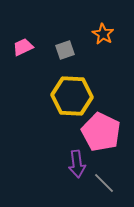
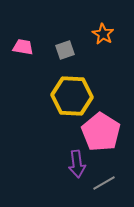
pink trapezoid: rotated 35 degrees clockwise
pink pentagon: rotated 6 degrees clockwise
gray line: rotated 75 degrees counterclockwise
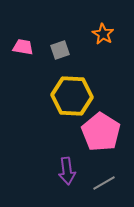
gray square: moved 5 px left
purple arrow: moved 10 px left, 7 px down
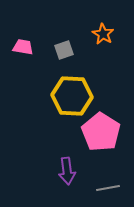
gray square: moved 4 px right
gray line: moved 4 px right, 5 px down; rotated 20 degrees clockwise
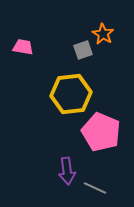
gray square: moved 19 px right
yellow hexagon: moved 1 px left, 2 px up; rotated 9 degrees counterclockwise
pink pentagon: rotated 9 degrees counterclockwise
gray line: moved 13 px left; rotated 35 degrees clockwise
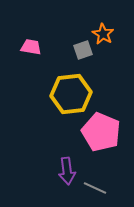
pink trapezoid: moved 8 px right
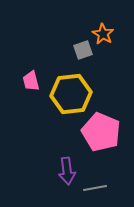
pink trapezoid: moved 34 px down; rotated 115 degrees counterclockwise
gray line: rotated 35 degrees counterclockwise
